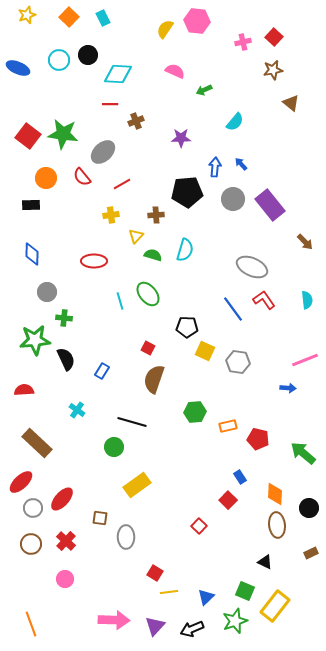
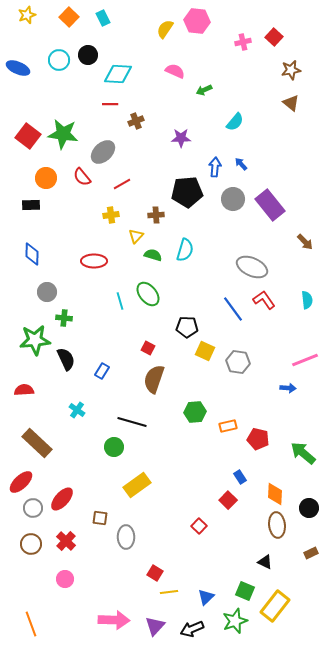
brown star at (273, 70): moved 18 px right
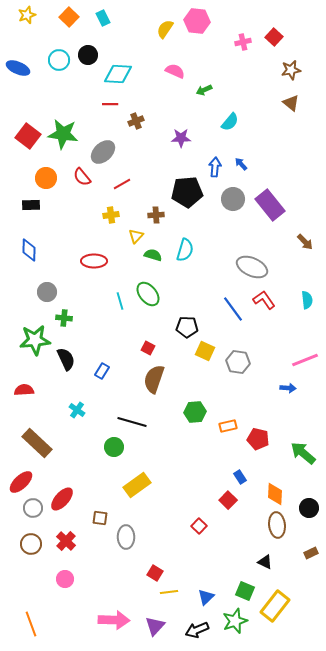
cyan semicircle at (235, 122): moved 5 px left
blue diamond at (32, 254): moved 3 px left, 4 px up
black arrow at (192, 629): moved 5 px right, 1 px down
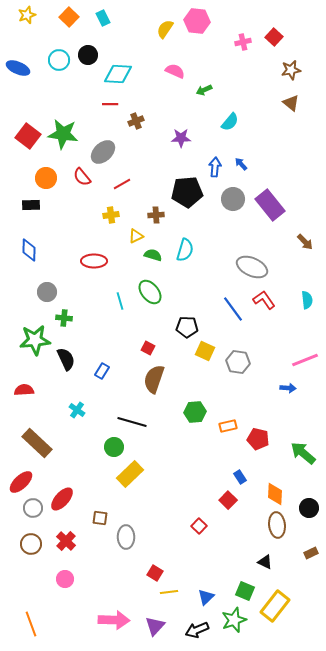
yellow triangle at (136, 236): rotated 21 degrees clockwise
green ellipse at (148, 294): moved 2 px right, 2 px up
yellow rectangle at (137, 485): moved 7 px left, 11 px up; rotated 8 degrees counterclockwise
green star at (235, 621): moved 1 px left, 1 px up
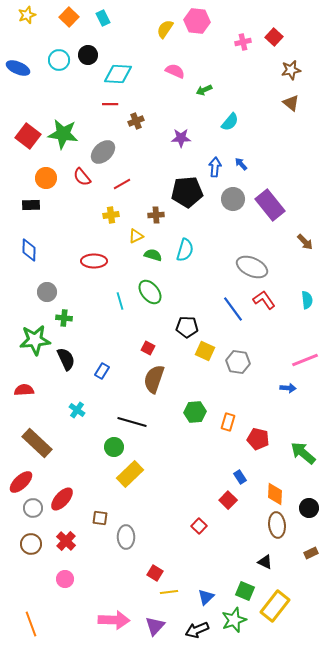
orange rectangle at (228, 426): moved 4 px up; rotated 60 degrees counterclockwise
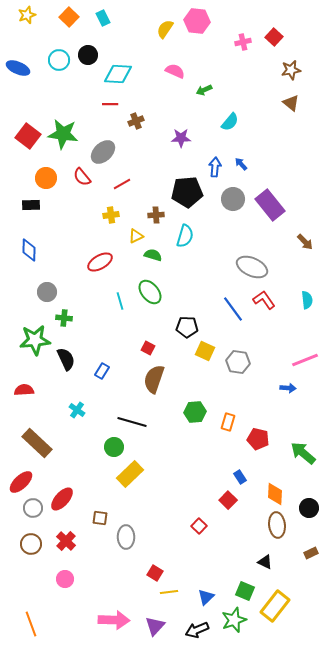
cyan semicircle at (185, 250): moved 14 px up
red ellipse at (94, 261): moved 6 px right, 1 px down; rotated 30 degrees counterclockwise
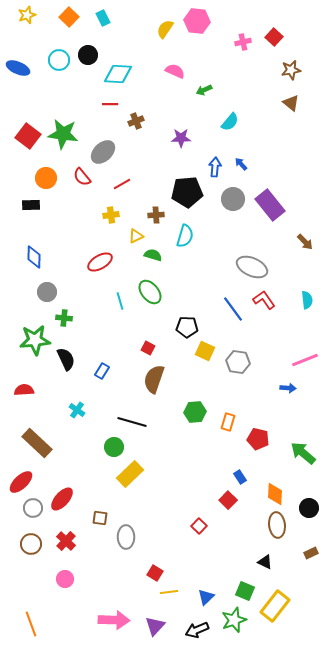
blue diamond at (29, 250): moved 5 px right, 7 px down
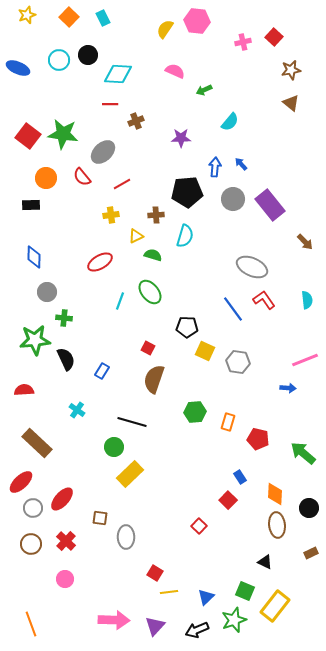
cyan line at (120, 301): rotated 36 degrees clockwise
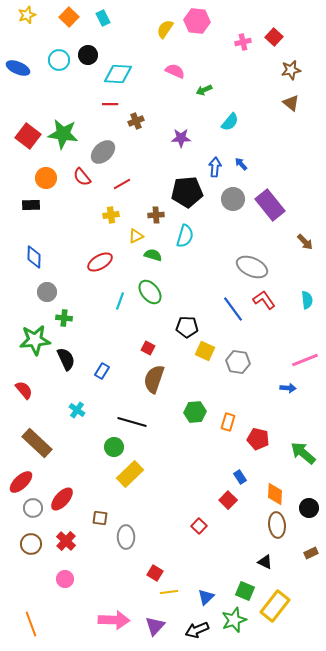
red semicircle at (24, 390): rotated 54 degrees clockwise
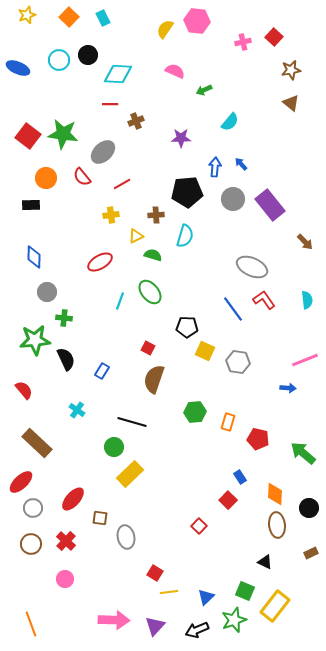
red ellipse at (62, 499): moved 11 px right
gray ellipse at (126, 537): rotated 10 degrees counterclockwise
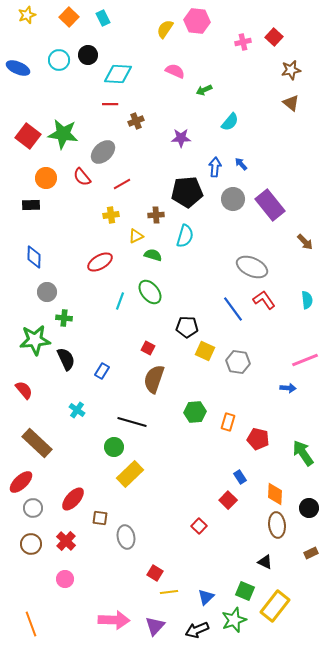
green arrow at (303, 453): rotated 16 degrees clockwise
